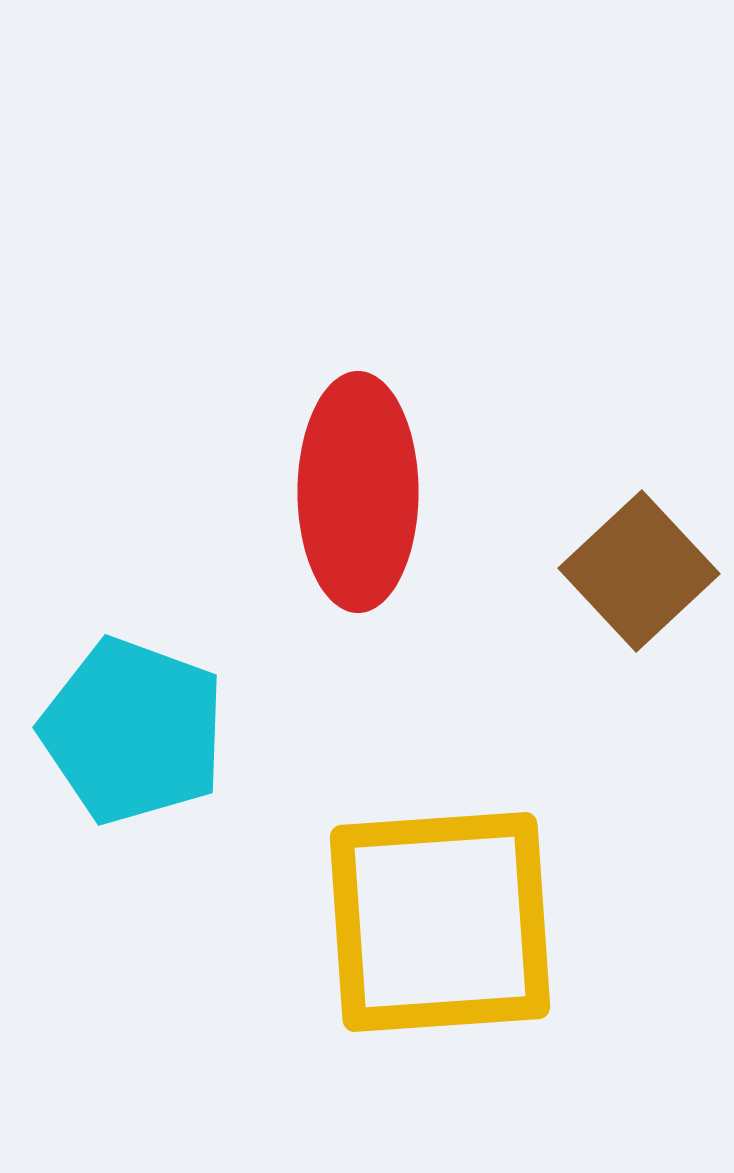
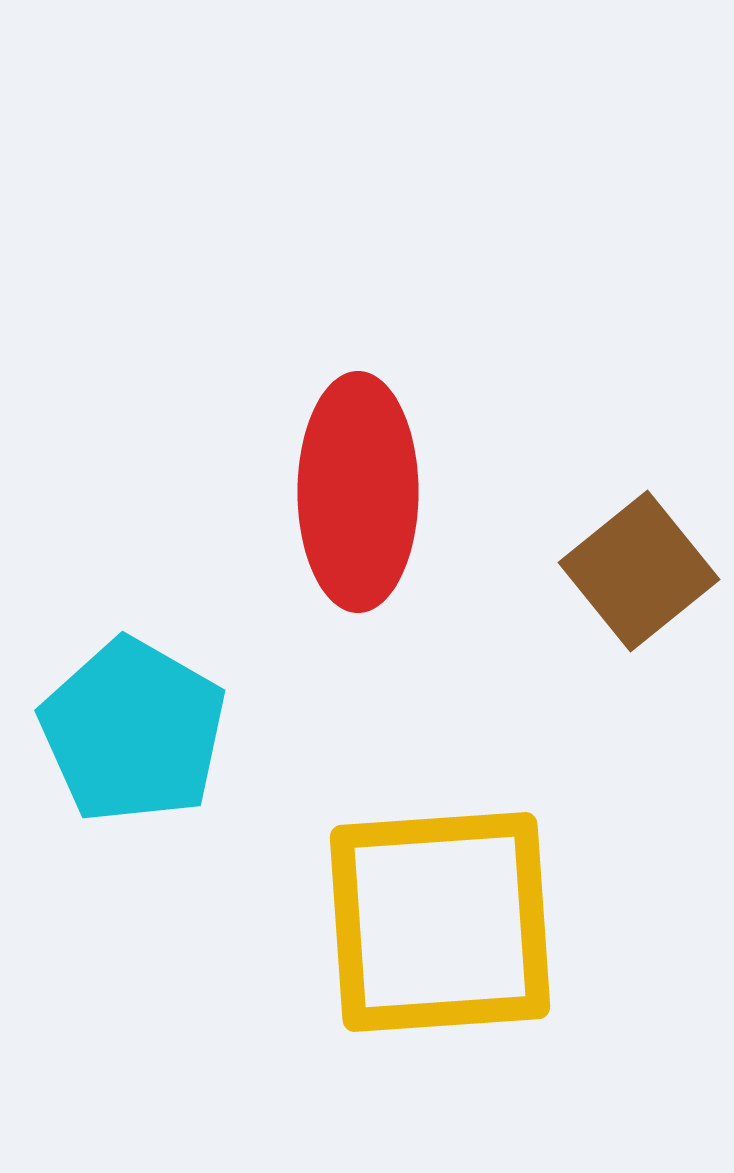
brown square: rotated 4 degrees clockwise
cyan pentagon: rotated 10 degrees clockwise
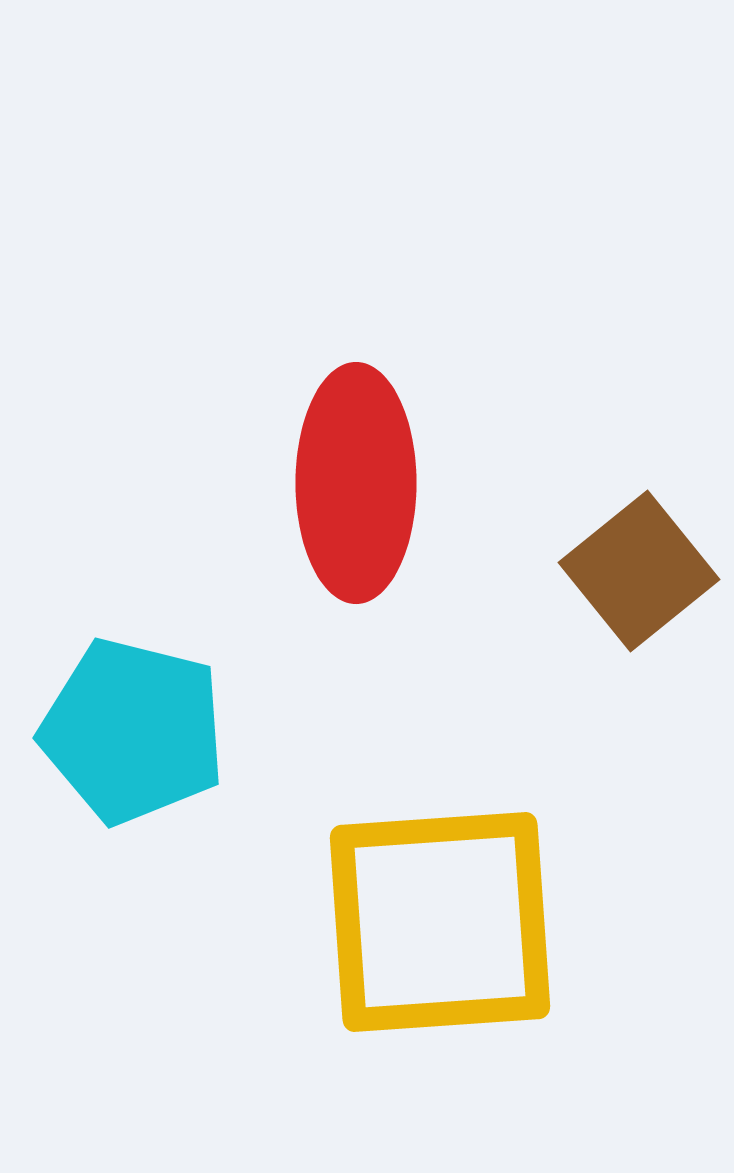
red ellipse: moved 2 px left, 9 px up
cyan pentagon: rotated 16 degrees counterclockwise
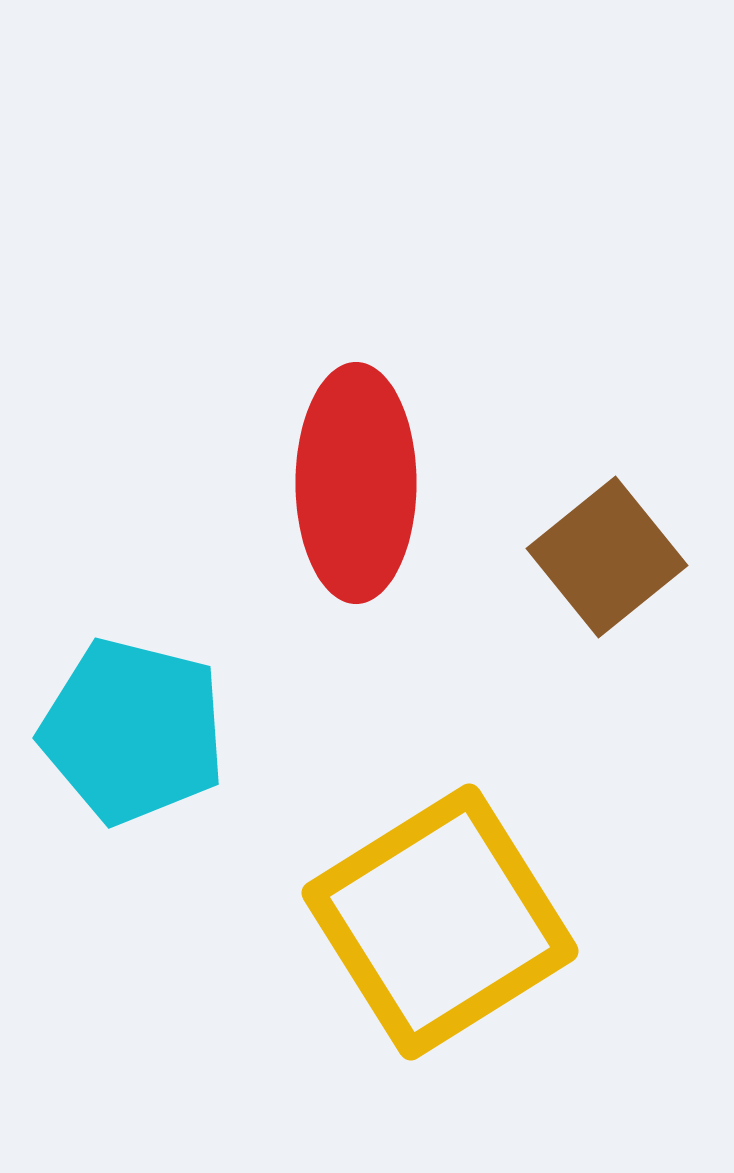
brown square: moved 32 px left, 14 px up
yellow square: rotated 28 degrees counterclockwise
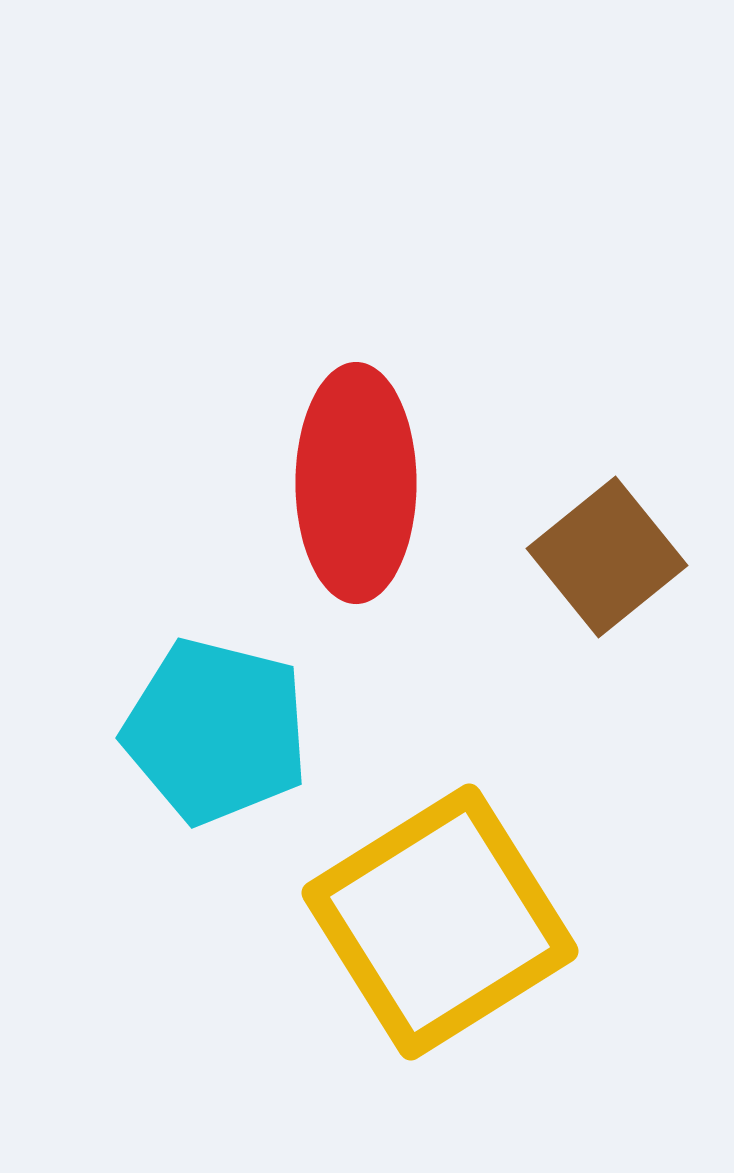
cyan pentagon: moved 83 px right
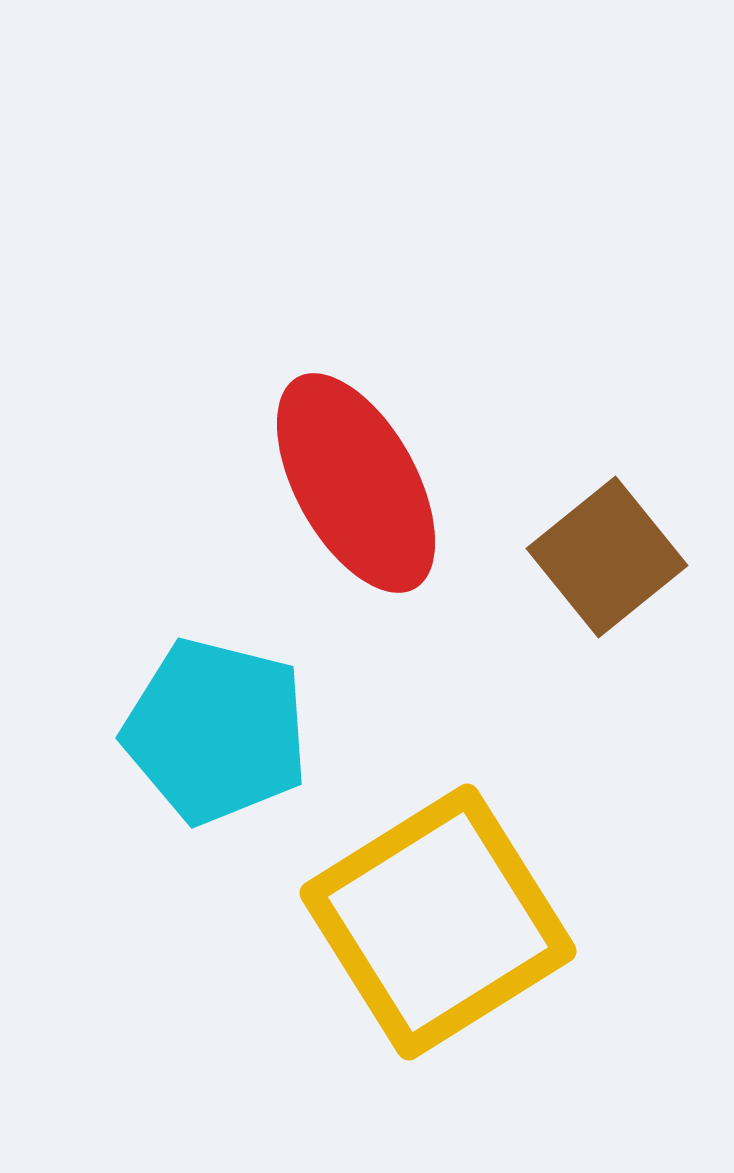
red ellipse: rotated 29 degrees counterclockwise
yellow square: moved 2 px left
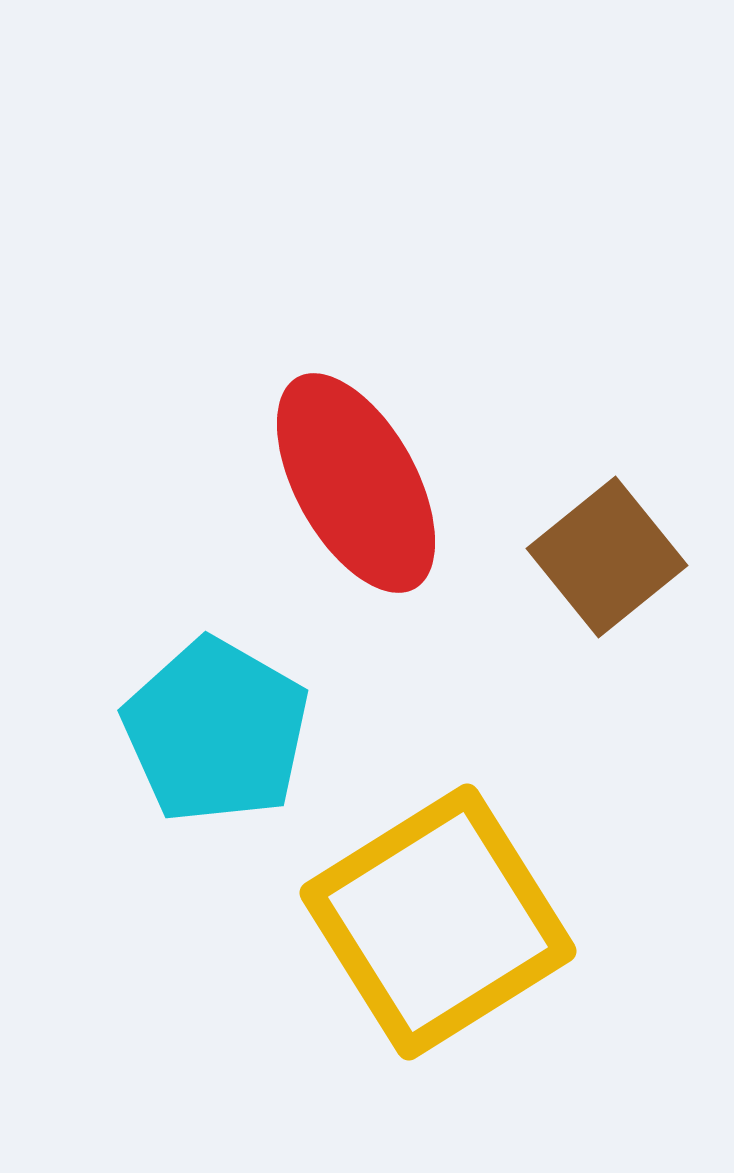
cyan pentagon: rotated 16 degrees clockwise
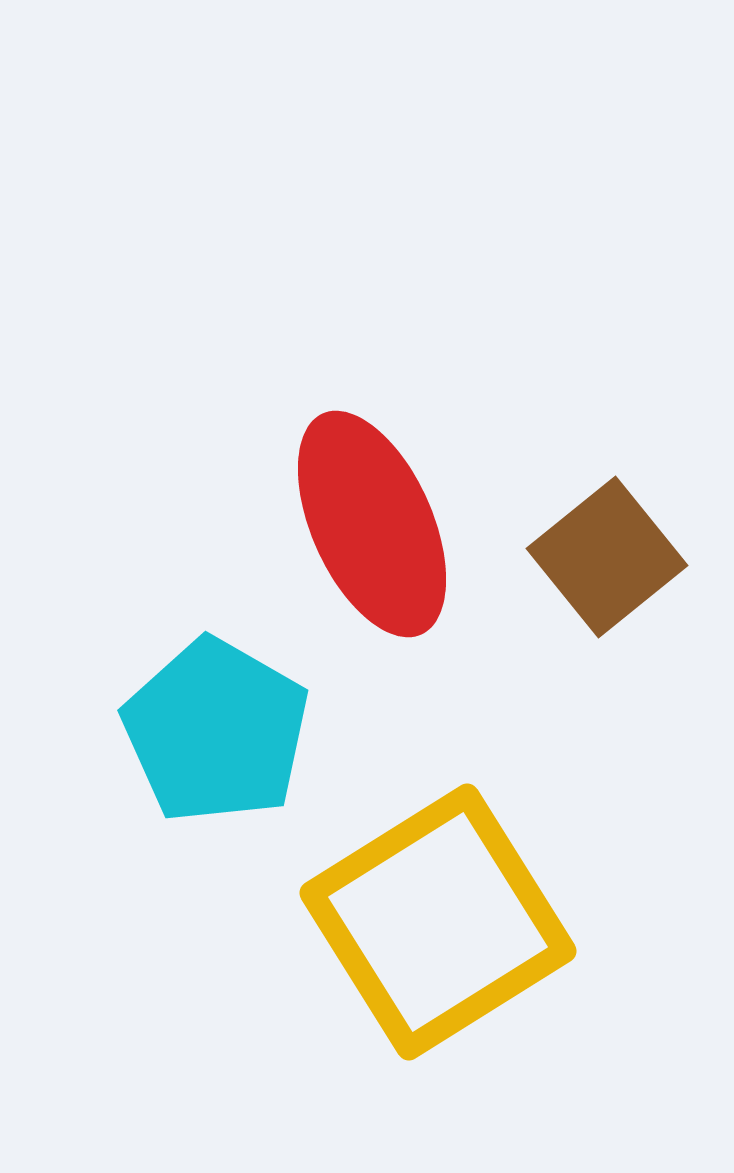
red ellipse: moved 16 px right, 41 px down; rotated 5 degrees clockwise
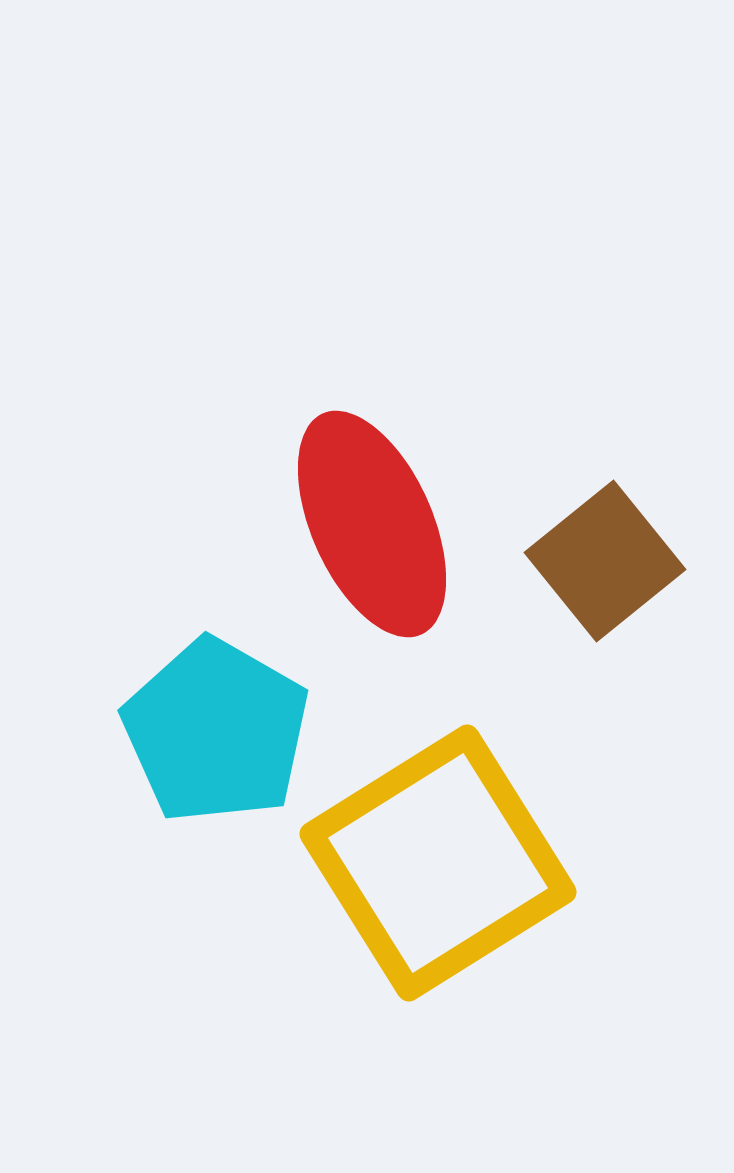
brown square: moved 2 px left, 4 px down
yellow square: moved 59 px up
